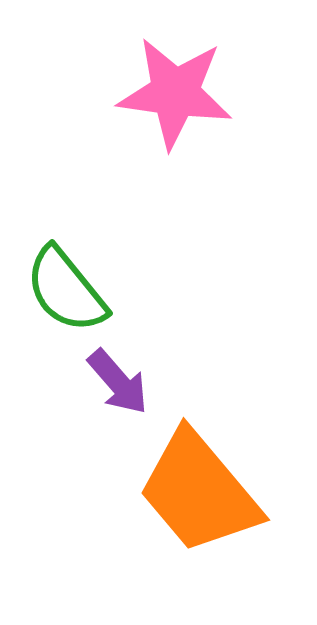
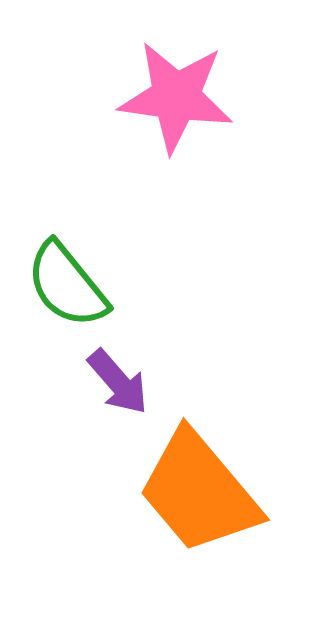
pink star: moved 1 px right, 4 px down
green semicircle: moved 1 px right, 5 px up
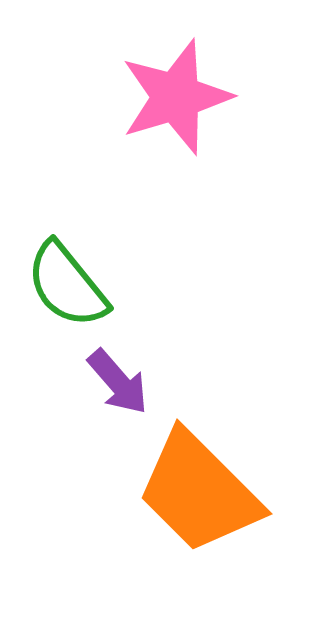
pink star: rotated 25 degrees counterclockwise
orange trapezoid: rotated 5 degrees counterclockwise
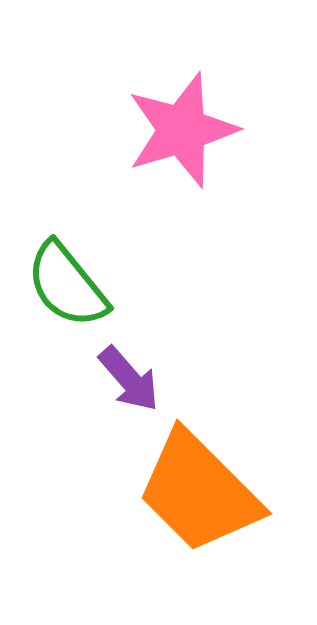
pink star: moved 6 px right, 33 px down
purple arrow: moved 11 px right, 3 px up
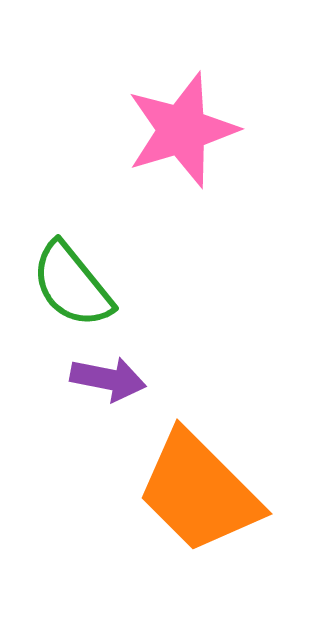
green semicircle: moved 5 px right
purple arrow: moved 21 px left; rotated 38 degrees counterclockwise
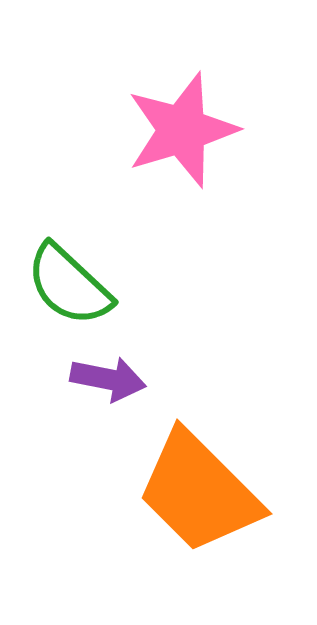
green semicircle: moved 3 px left; rotated 8 degrees counterclockwise
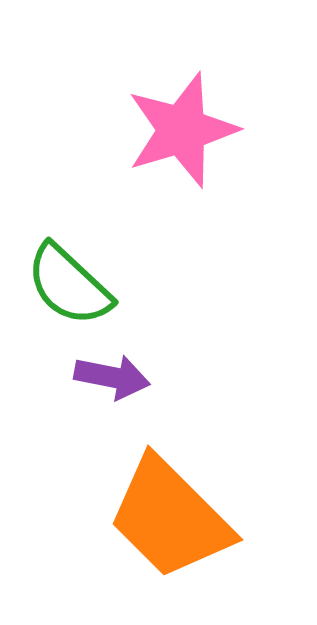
purple arrow: moved 4 px right, 2 px up
orange trapezoid: moved 29 px left, 26 px down
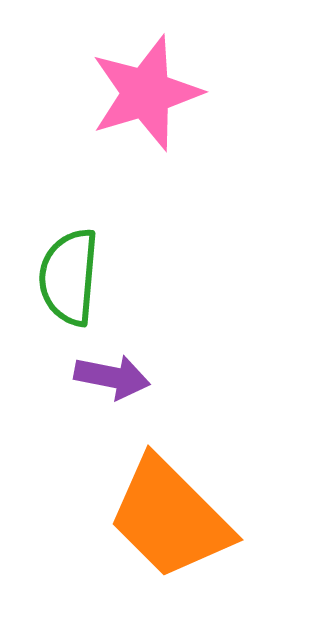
pink star: moved 36 px left, 37 px up
green semicircle: moved 8 px up; rotated 52 degrees clockwise
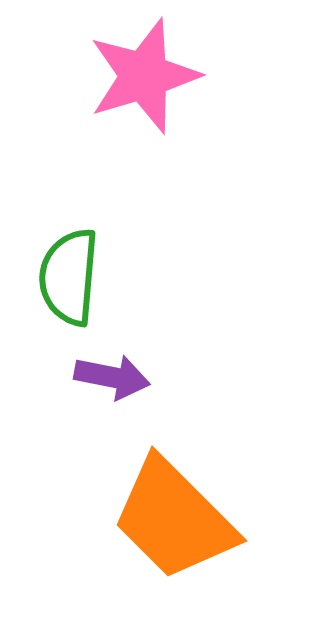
pink star: moved 2 px left, 17 px up
orange trapezoid: moved 4 px right, 1 px down
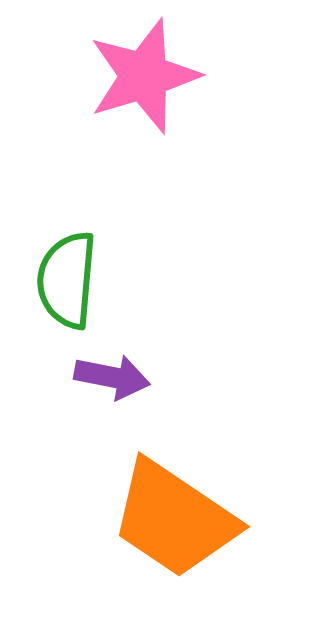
green semicircle: moved 2 px left, 3 px down
orange trapezoid: rotated 11 degrees counterclockwise
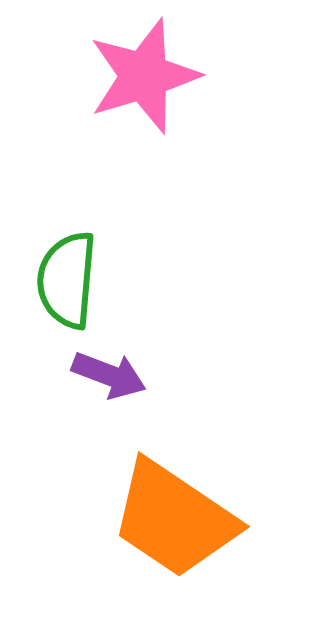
purple arrow: moved 3 px left, 2 px up; rotated 10 degrees clockwise
